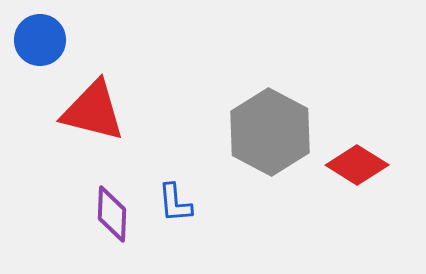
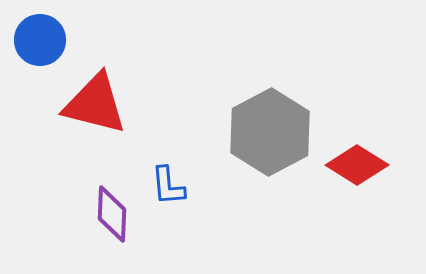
red triangle: moved 2 px right, 7 px up
gray hexagon: rotated 4 degrees clockwise
blue L-shape: moved 7 px left, 17 px up
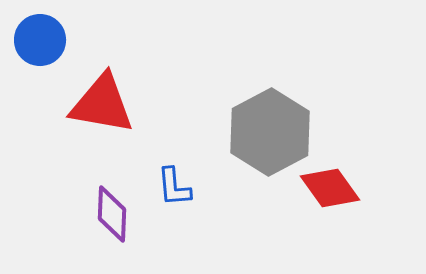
red triangle: moved 7 px right; rotated 4 degrees counterclockwise
red diamond: moved 27 px left, 23 px down; rotated 22 degrees clockwise
blue L-shape: moved 6 px right, 1 px down
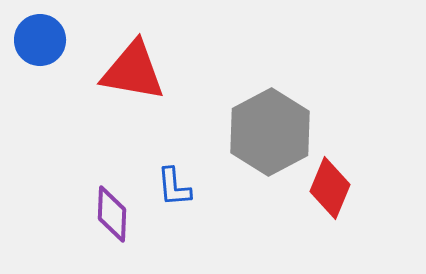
red triangle: moved 31 px right, 33 px up
red diamond: rotated 58 degrees clockwise
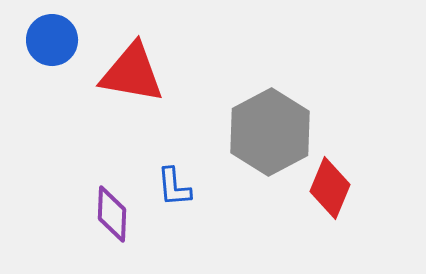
blue circle: moved 12 px right
red triangle: moved 1 px left, 2 px down
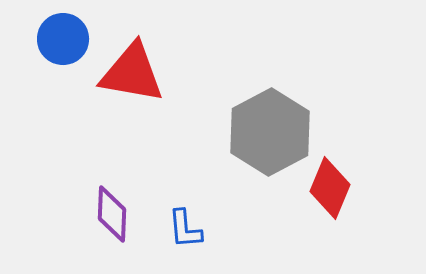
blue circle: moved 11 px right, 1 px up
blue L-shape: moved 11 px right, 42 px down
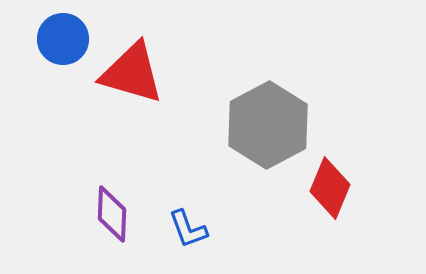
red triangle: rotated 6 degrees clockwise
gray hexagon: moved 2 px left, 7 px up
blue L-shape: moved 3 px right; rotated 15 degrees counterclockwise
